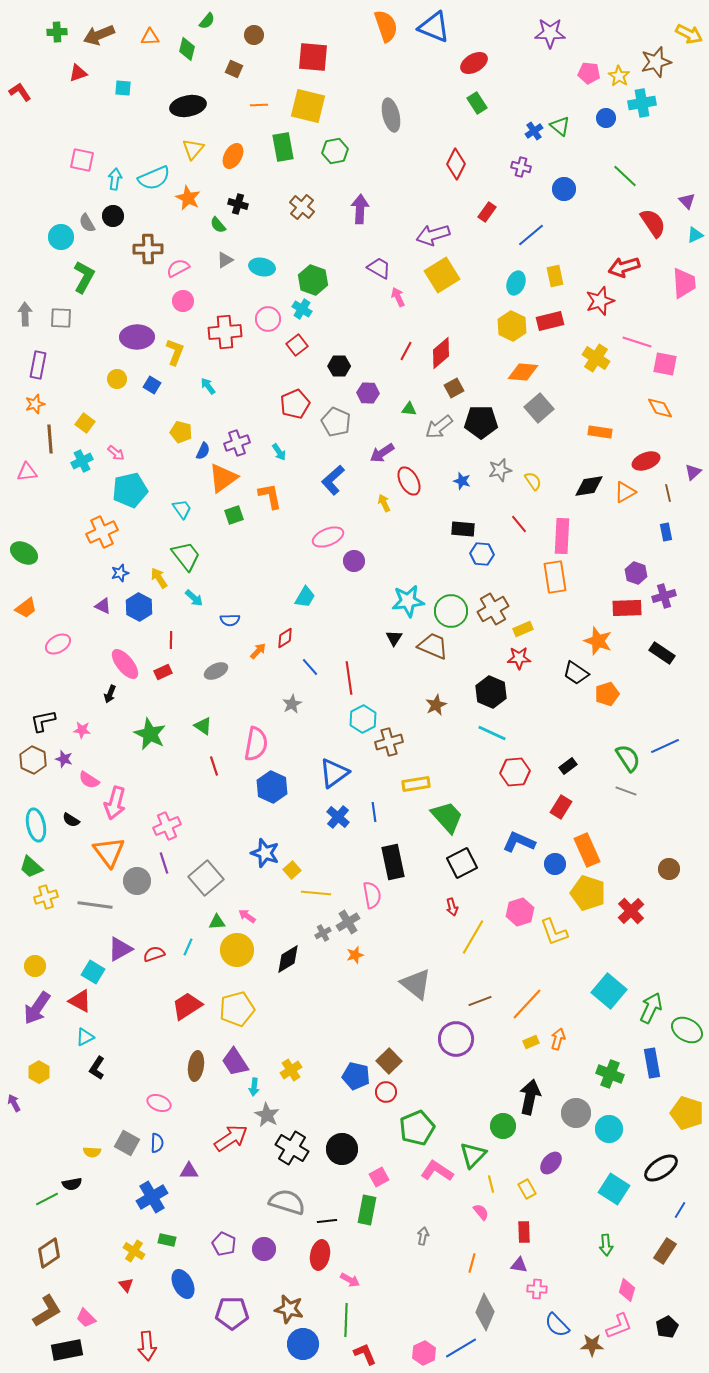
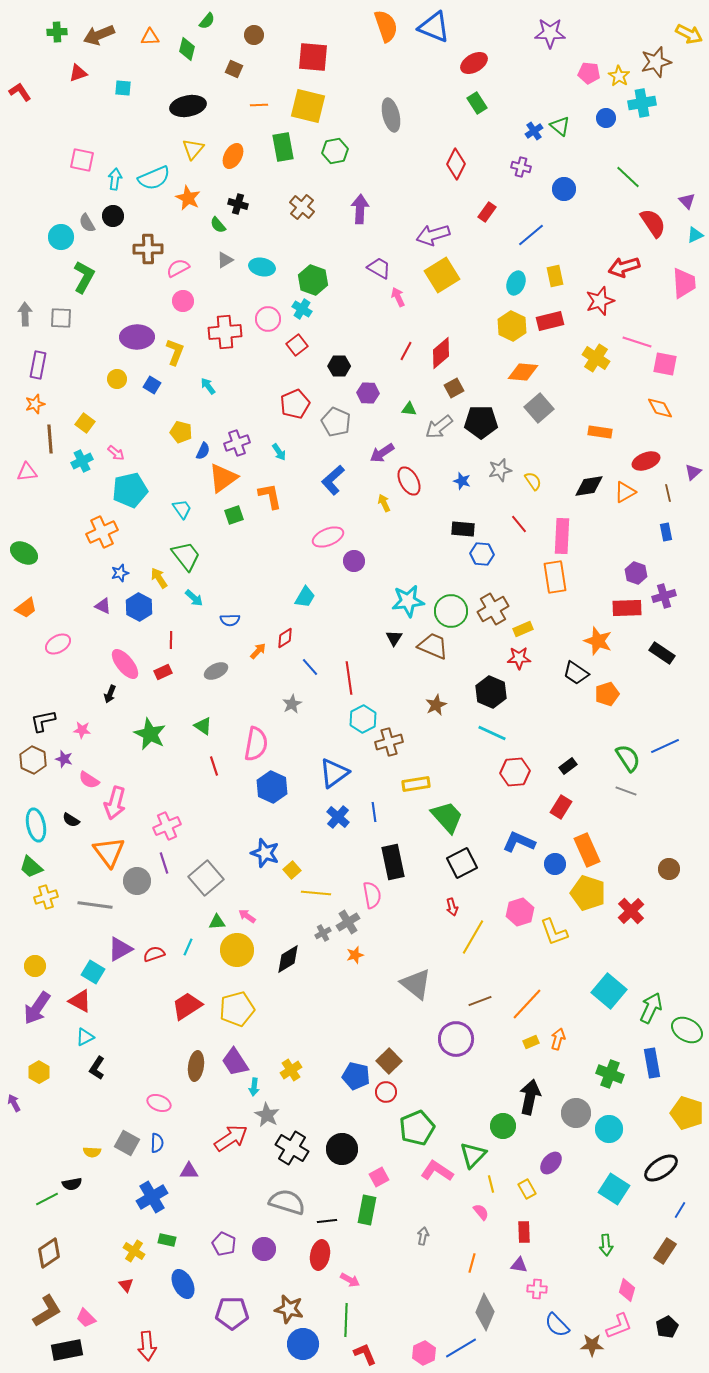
green line at (625, 176): moved 3 px right, 1 px down
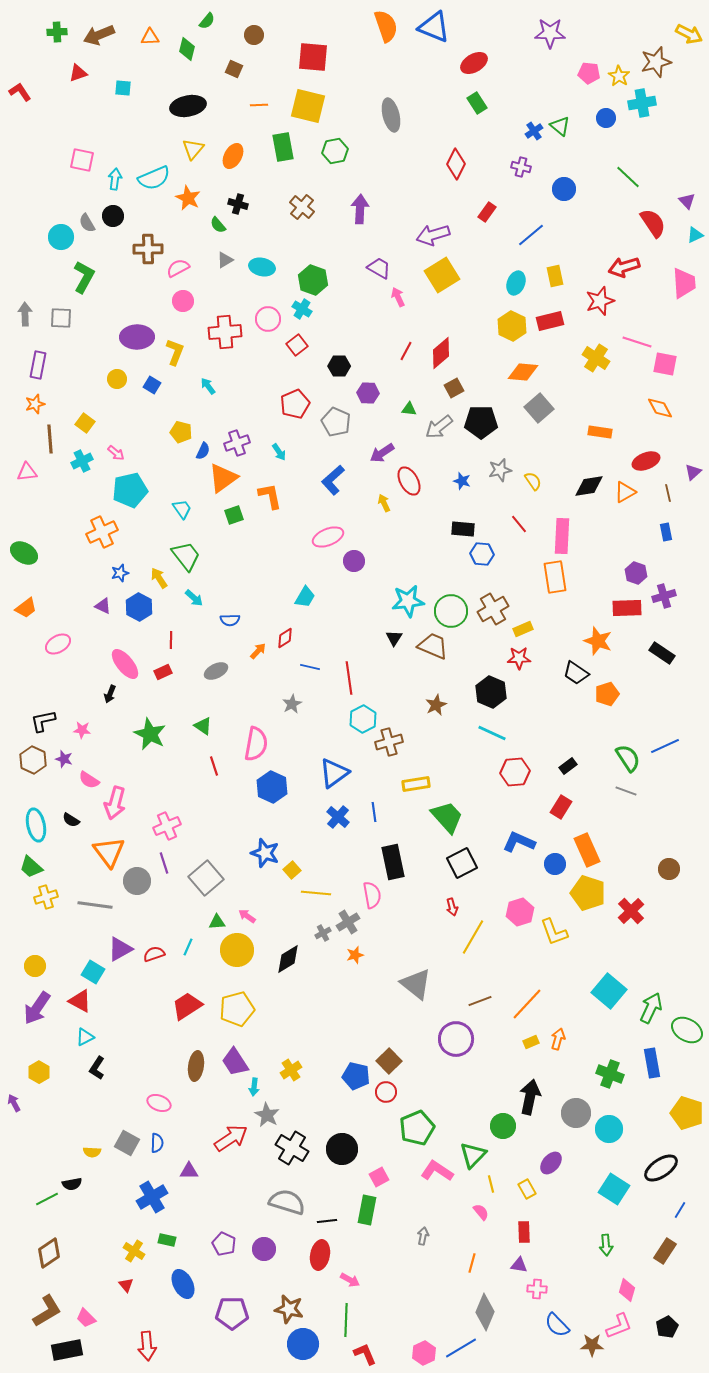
blue line at (310, 667): rotated 36 degrees counterclockwise
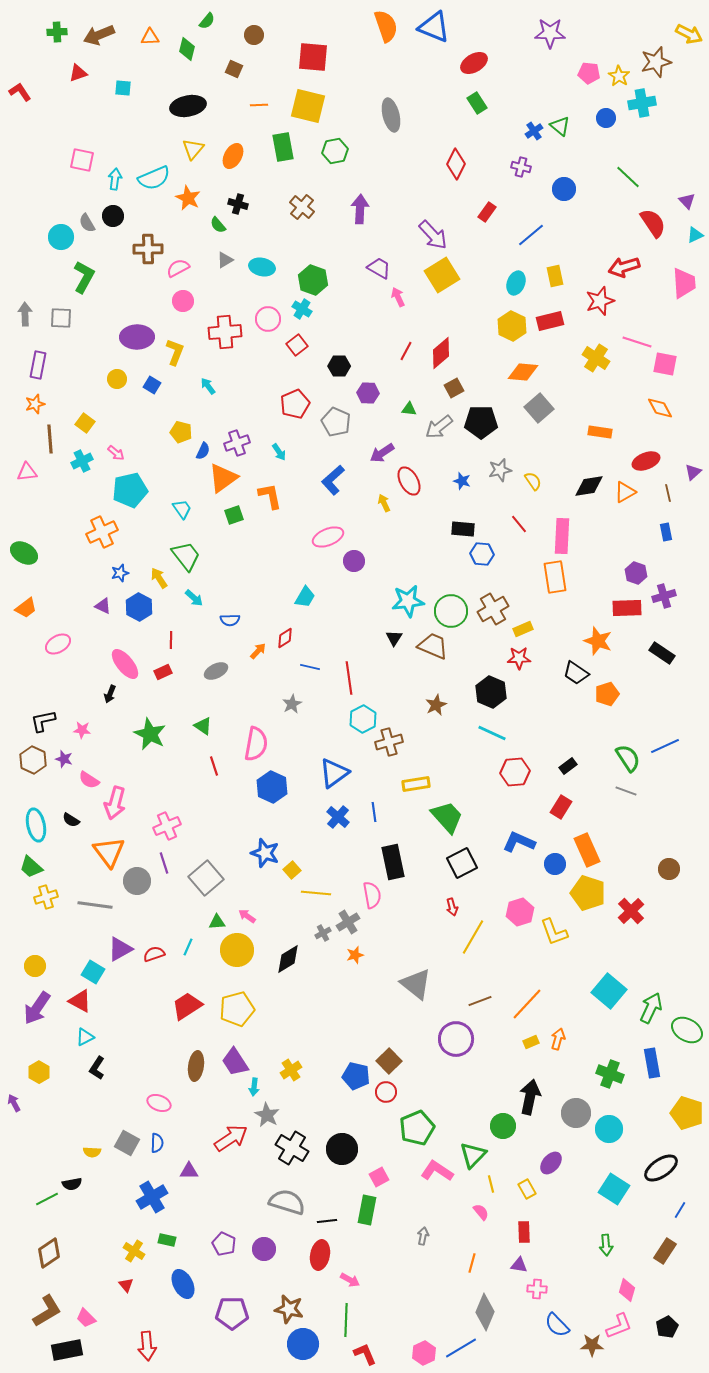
purple arrow at (433, 235): rotated 116 degrees counterclockwise
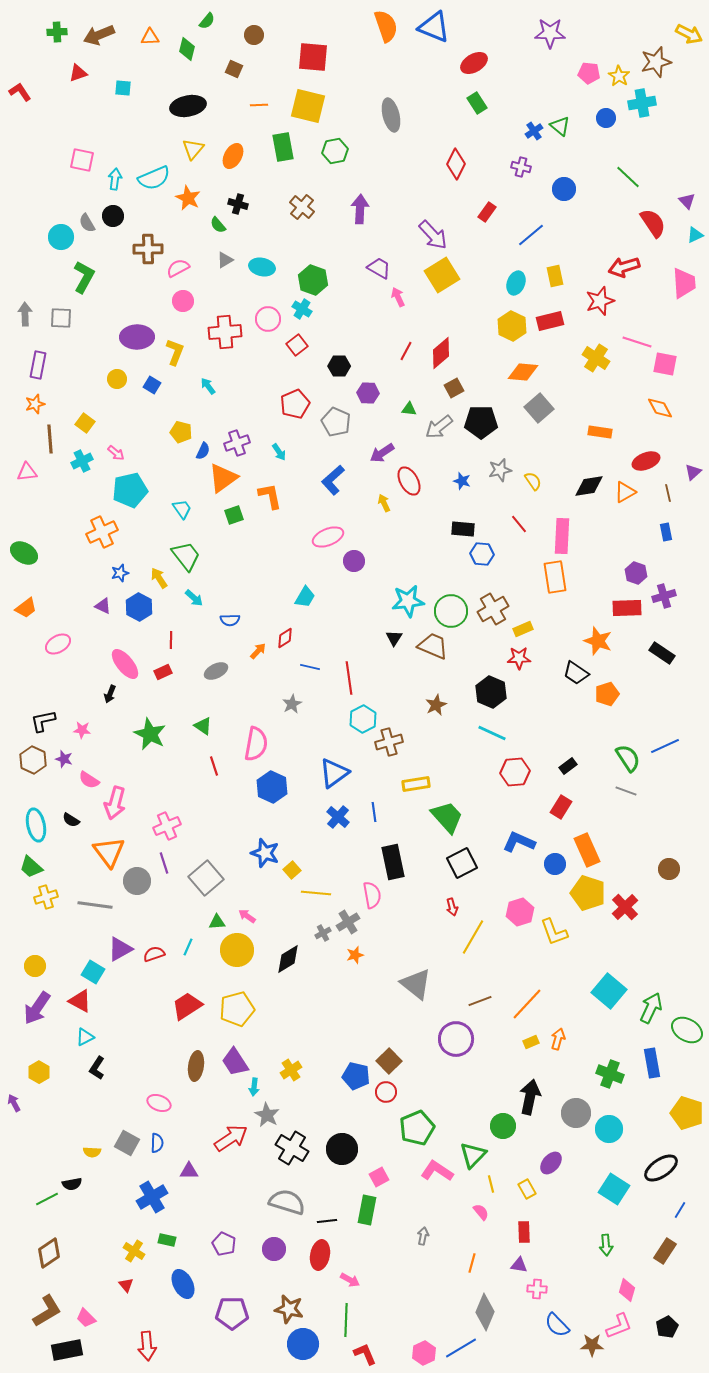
red cross at (631, 911): moved 6 px left, 4 px up
purple circle at (264, 1249): moved 10 px right
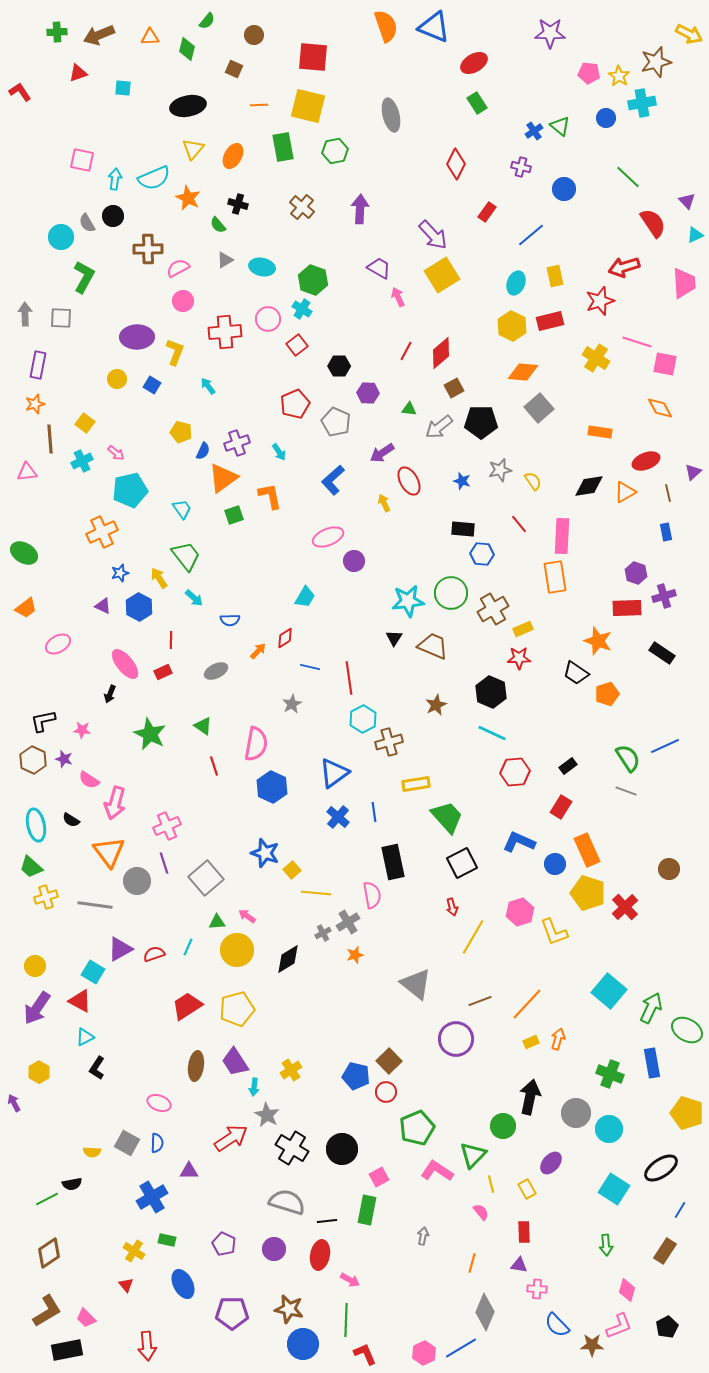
green circle at (451, 611): moved 18 px up
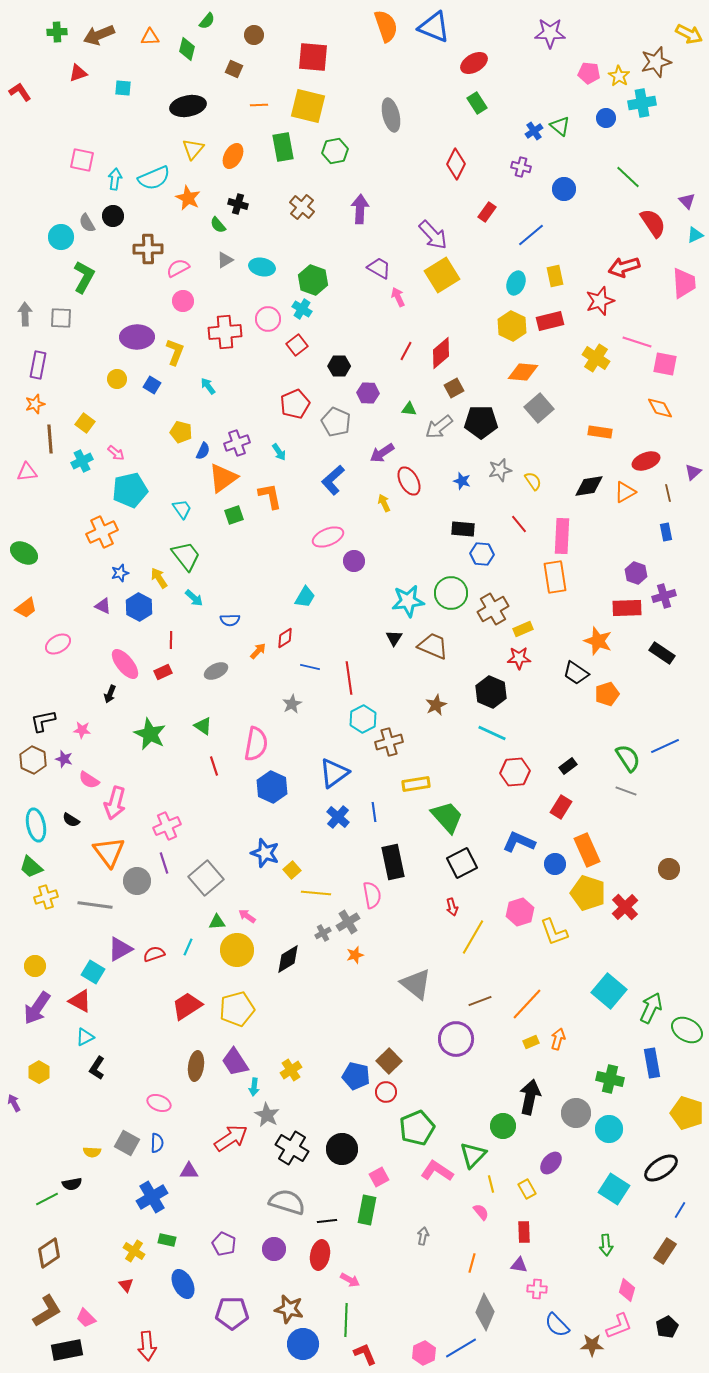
green cross at (610, 1074): moved 5 px down; rotated 8 degrees counterclockwise
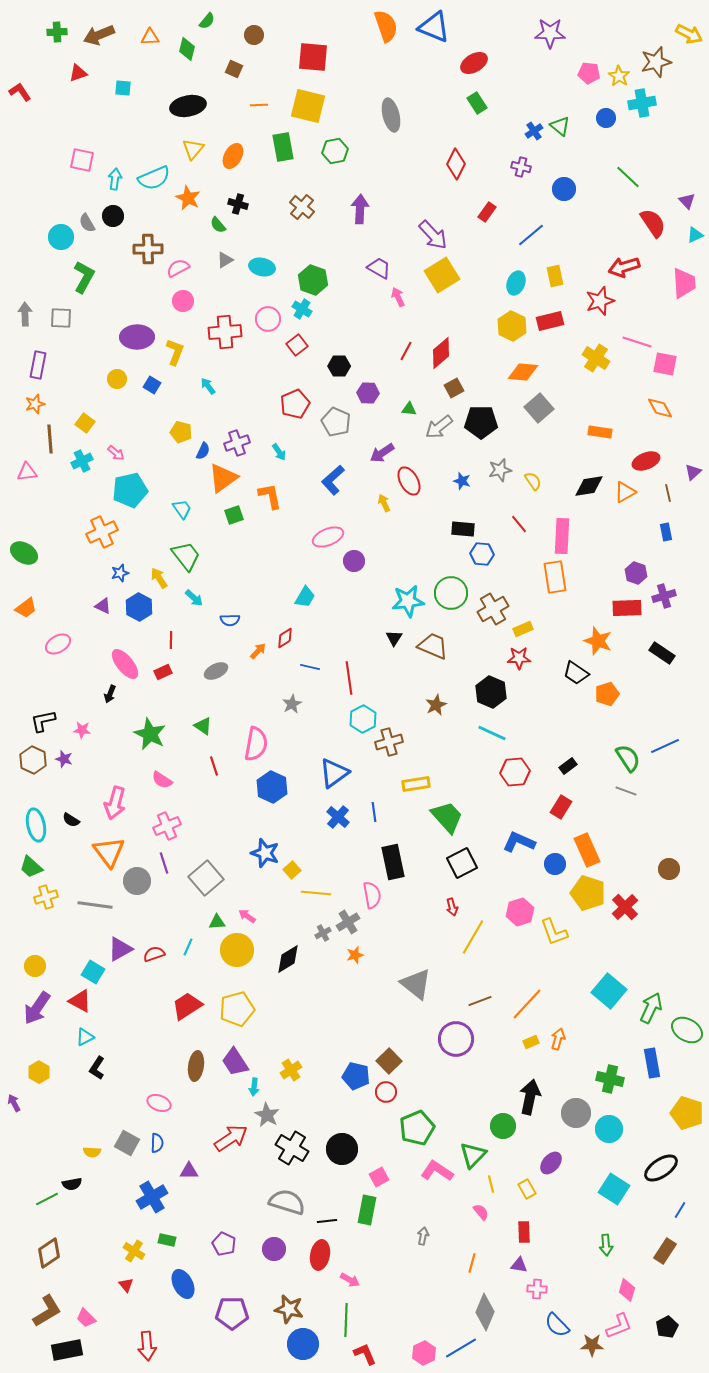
pink semicircle at (89, 780): moved 73 px right
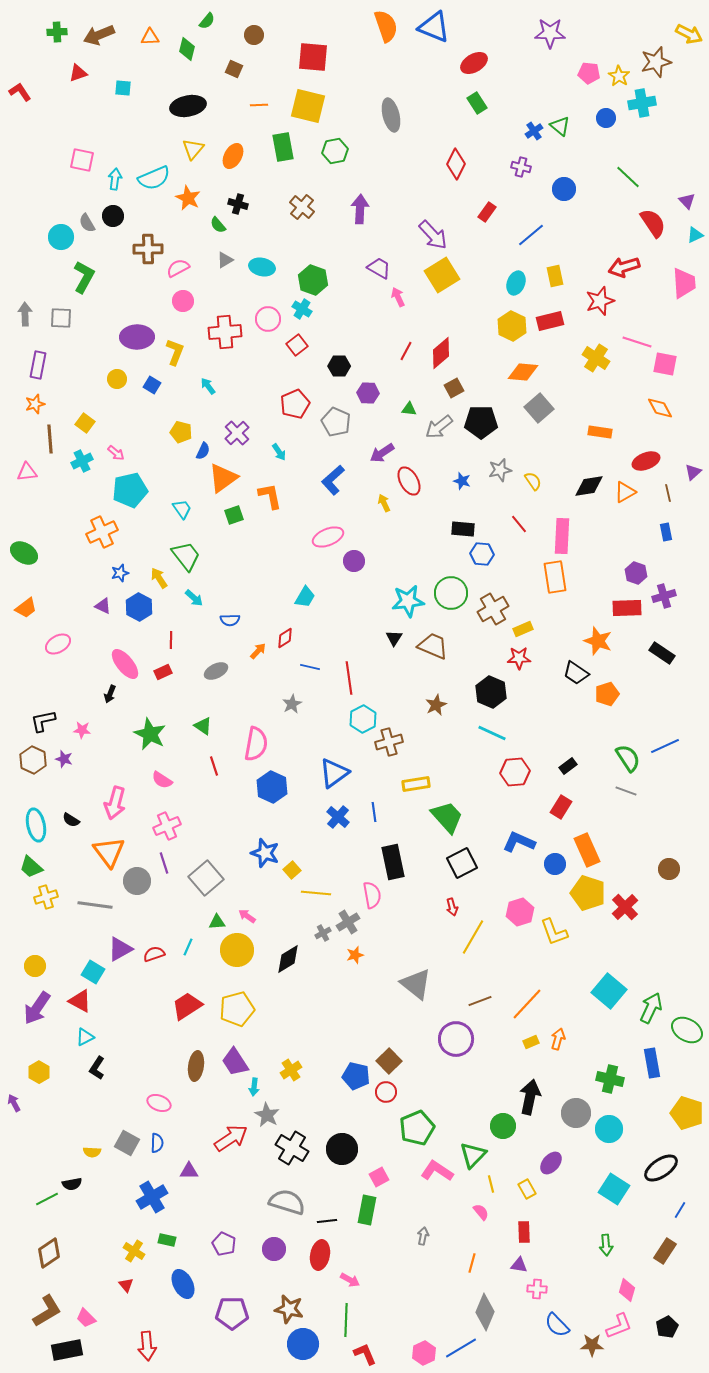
purple cross at (237, 443): moved 10 px up; rotated 25 degrees counterclockwise
